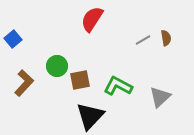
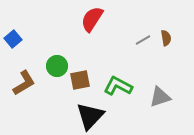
brown L-shape: rotated 16 degrees clockwise
gray triangle: rotated 25 degrees clockwise
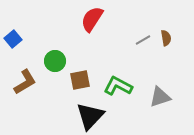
green circle: moved 2 px left, 5 px up
brown L-shape: moved 1 px right, 1 px up
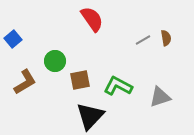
red semicircle: rotated 112 degrees clockwise
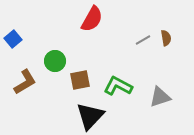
red semicircle: rotated 64 degrees clockwise
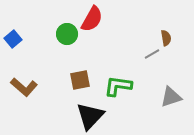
gray line: moved 9 px right, 14 px down
green circle: moved 12 px right, 27 px up
brown L-shape: moved 1 px left, 5 px down; rotated 72 degrees clockwise
green L-shape: rotated 20 degrees counterclockwise
gray triangle: moved 11 px right
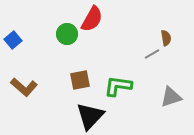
blue square: moved 1 px down
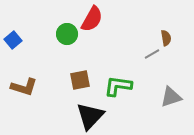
brown L-shape: rotated 24 degrees counterclockwise
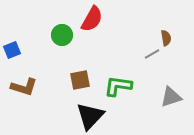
green circle: moved 5 px left, 1 px down
blue square: moved 1 px left, 10 px down; rotated 18 degrees clockwise
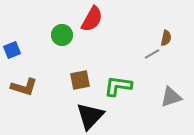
brown semicircle: rotated 21 degrees clockwise
